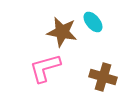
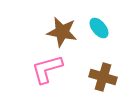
cyan ellipse: moved 6 px right, 6 px down
pink L-shape: moved 2 px right, 1 px down
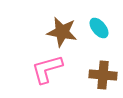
brown cross: moved 2 px up; rotated 12 degrees counterclockwise
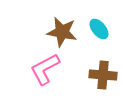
cyan ellipse: moved 1 px down
pink L-shape: moved 2 px left; rotated 12 degrees counterclockwise
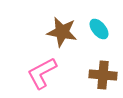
pink L-shape: moved 3 px left, 4 px down
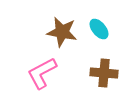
brown cross: moved 1 px right, 2 px up
